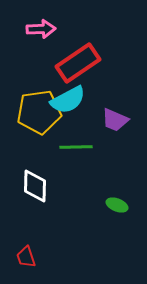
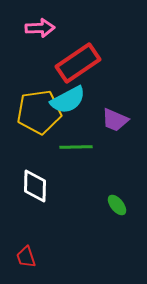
pink arrow: moved 1 px left, 1 px up
green ellipse: rotated 30 degrees clockwise
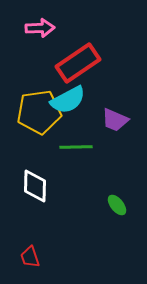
red trapezoid: moved 4 px right
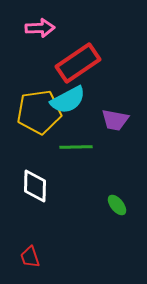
purple trapezoid: rotated 12 degrees counterclockwise
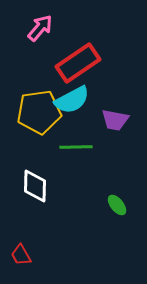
pink arrow: rotated 48 degrees counterclockwise
cyan semicircle: moved 4 px right
red trapezoid: moved 9 px left, 2 px up; rotated 10 degrees counterclockwise
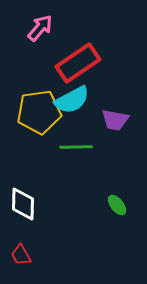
white diamond: moved 12 px left, 18 px down
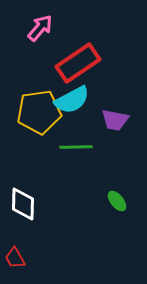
green ellipse: moved 4 px up
red trapezoid: moved 6 px left, 3 px down
